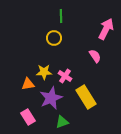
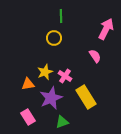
yellow star: moved 1 px right; rotated 21 degrees counterclockwise
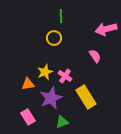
pink arrow: rotated 130 degrees counterclockwise
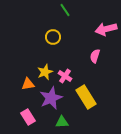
green line: moved 4 px right, 6 px up; rotated 32 degrees counterclockwise
yellow circle: moved 1 px left, 1 px up
pink semicircle: rotated 128 degrees counterclockwise
green triangle: rotated 16 degrees clockwise
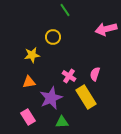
pink semicircle: moved 18 px down
yellow star: moved 13 px left, 17 px up; rotated 14 degrees clockwise
pink cross: moved 4 px right
orange triangle: moved 1 px right, 2 px up
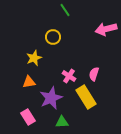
yellow star: moved 2 px right, 3 px down; rotated 14 degrees counterclockwise
pink semicircle: moved 1 px left
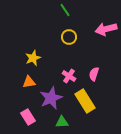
yellow circle: moved 16 px right
yellow star: moved 1 px left
yellow rectangle: moved 1 px left, 4 px down
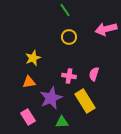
pink cross: rotated 24 degrees counterclockwise
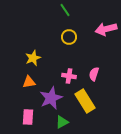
pink rectangle: rotated 35 degrees clockwise
green triangle: rotated 24 degrees counterclockwise
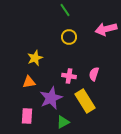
yellow star: moved 2 px right
pink rectangle: moved 1 px left, 1 px up
green triangle: moved 1 px right
